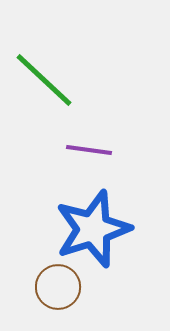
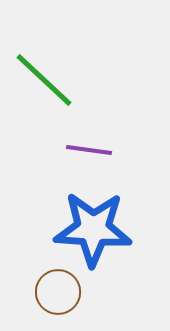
blue star: rotated 22 degrees clockwise
brown circle: moved 5 px down
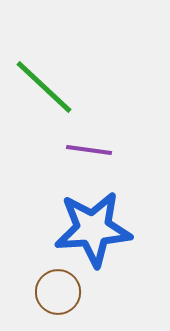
green line: moved 7 px down
blue star: rotated 8 degrees counterclockwise
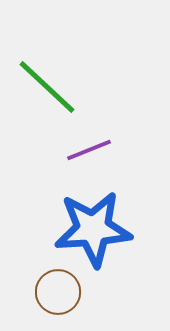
green line: moved 3 px right
purple line: rotated 30 degrees counterclockwise
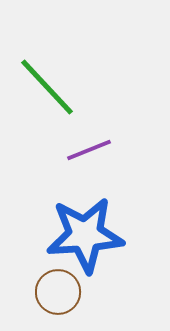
green line: rotated 4 degrees clockwise
blue star: moved 8 px left, 6 px down
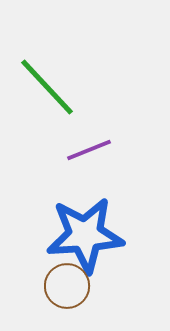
brown circle: moved 9 px right, 6 px up
